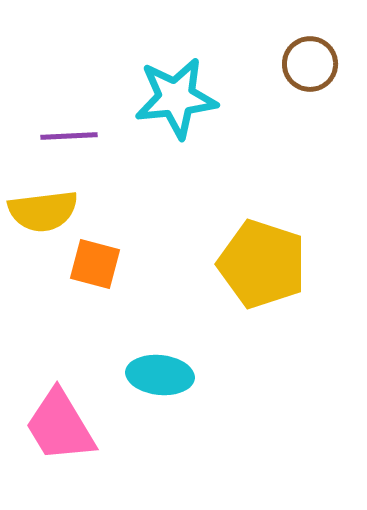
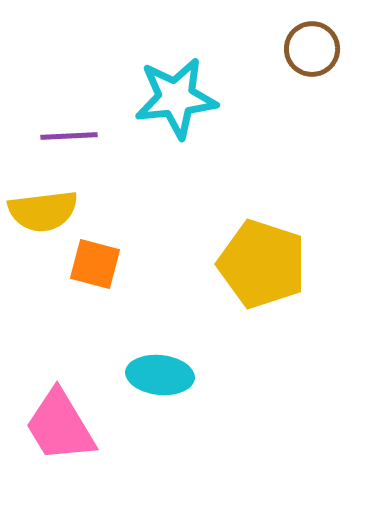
brown circle: moved 2 px right, 15 px up
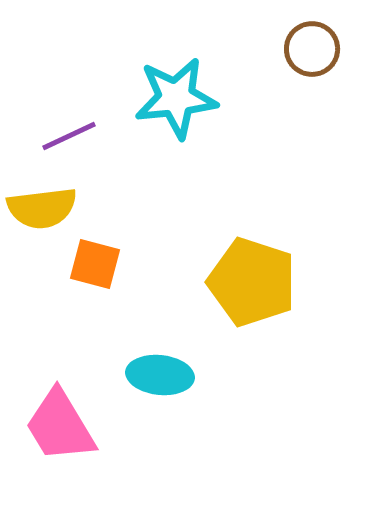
purple line: rotated 22 degrees counterclockwise
yellow semicircle: moved 1 px left, 3 px up
yellow pentagon: moved 10 px left, 18 px down
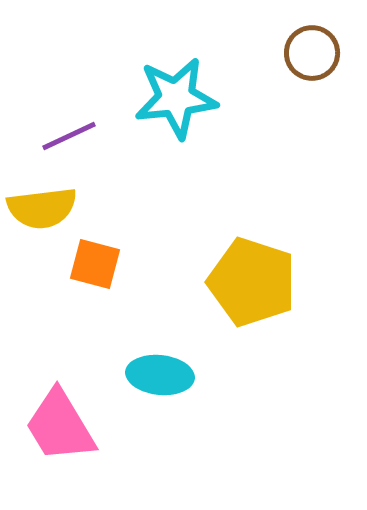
brown circle: moved 4 px down
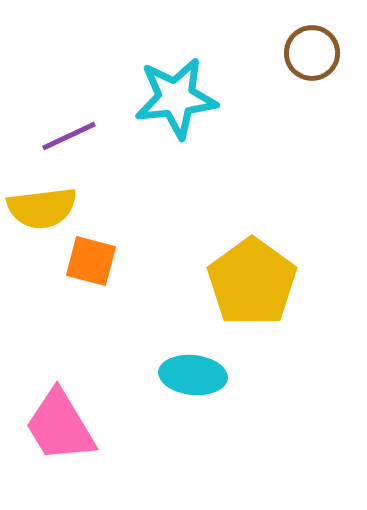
orange square: moved 4 px left, 3 px up
yellow pentagon: rotated 18 degrees clockwise
cyan ellipse: moved 33 px right
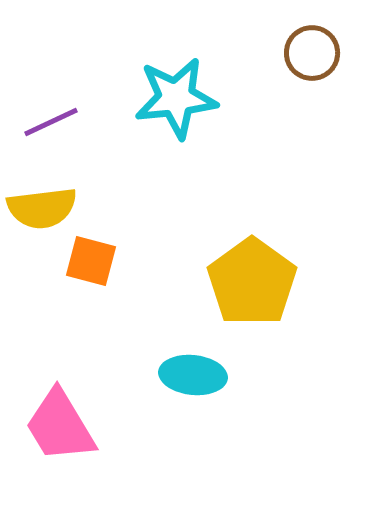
purple line: moved 18 px left, 14 px up
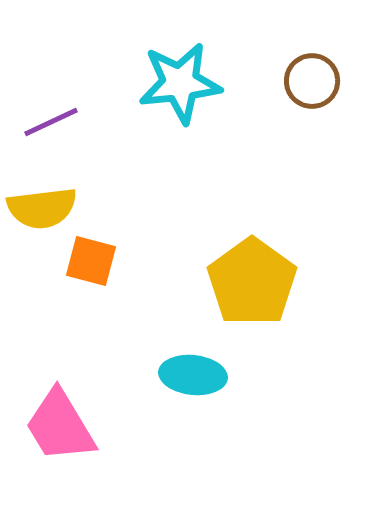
brown circle: moved 28 px down
cyan star: moved 4 px right, 15 px up
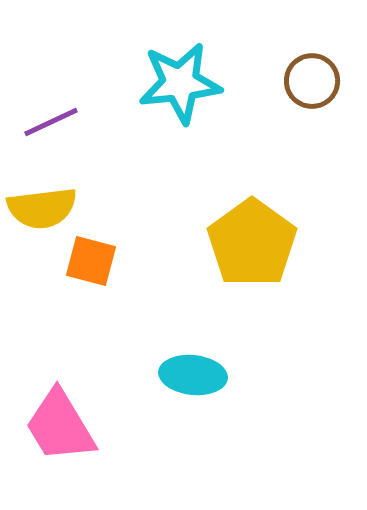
yellow pentagon: moved 39 px up
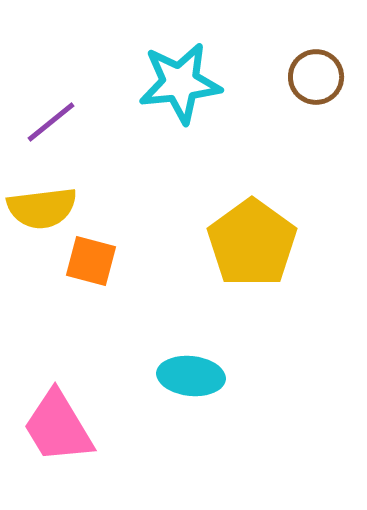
brown circle: moved 4 px right, 4 px up
purple line: rotated 14 degrees counterclockwise
cyan ellipse: moved 2 px left, 1 px down
pink trapezoid: moved 2 px left, 1 px down
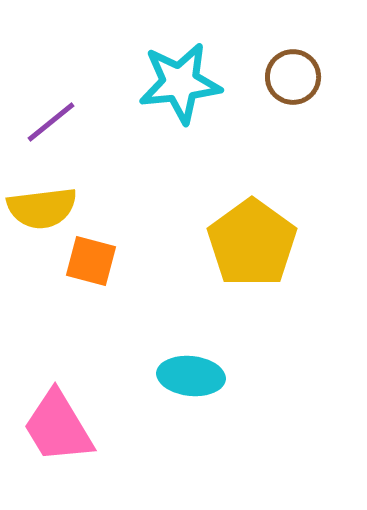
brown circle: moved 23 px left
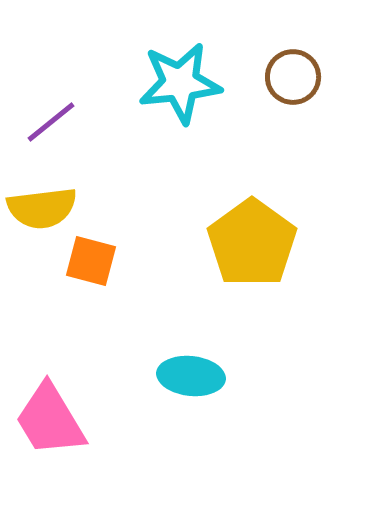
pink trapezoid: moved 8 px left, 7 px up
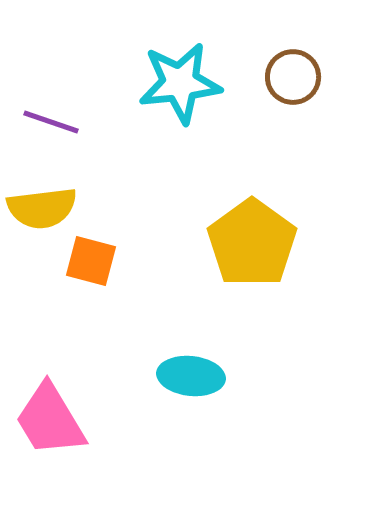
purple line: rotated 58 degrees clockwise
